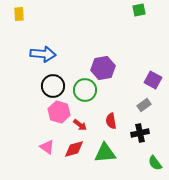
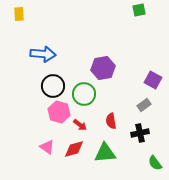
green circle: moved 1 px left, 4 px down
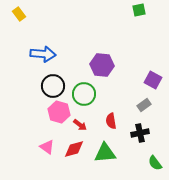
yellow rectangle: rotated 32 degrees counterclockwise
purple hexagon: moved 1 px left, 3 px up; rotated 15 degrees clockwise
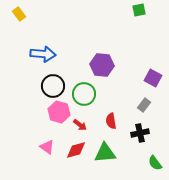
purple square: moved 2 px up
gray rectangle: rotated 16 degrees counterclockwise
red diamond: moved 2 px right, 1 px down
